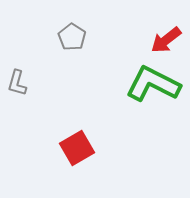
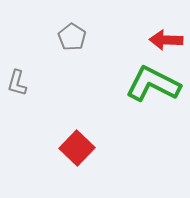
red arrow: rotated 40 degrees clockwise
red square: rotated 16 degrees counterclockwise
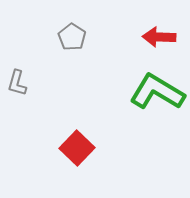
red arrow: moved 7 px left, 3 px up
green L-shape: moved 4 px right, 8 px down; rotated 4 degrees clockwise
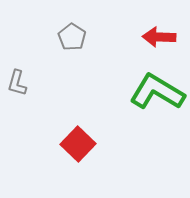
red square: moved 1 px right, 4 px up
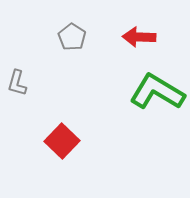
red arrow: moved 20 px left
red square: moved 16 px left, 3 px up
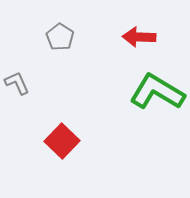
gray pentagon: moved 12 px left
gray L-shape: rotated 140 degrees clockwise
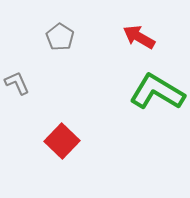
red arrow: rotated 28 degrees clockwise
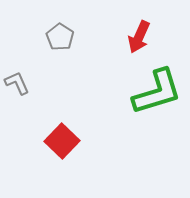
red arrow: rotated 96 degrees counterclockwise
green L-shape: rotated 132 degrees clockwise
